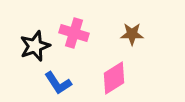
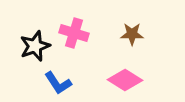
pink diamond: moved 11 px right, 2 px down; rotated 64 degrees clockwise
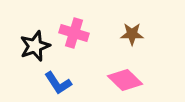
pink diamond: rotated 12 degrees clockwise
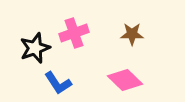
pink cross: rotated 36 degrees counterclockwise
black star: moved 2 px down
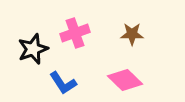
pink cross: moved 1 px right
black star: moved 2 px left, 1 px down
blue L-shape: moved 5 px right
